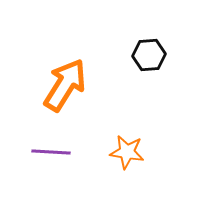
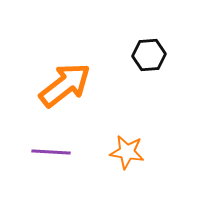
orange arrow: rotated 20 degrees clockwise
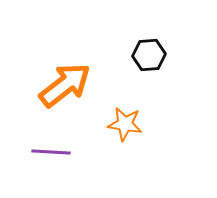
orange star: moved 2 px left, 28 px up
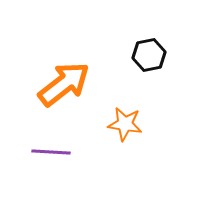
black hexagon: rotated 8 degrees counterclockwise
orange arrow: moved 1 px left, 1 px up
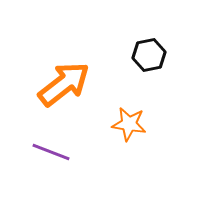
orange star: moved 4 px right
purple line: rotated 18 degrees clockwise
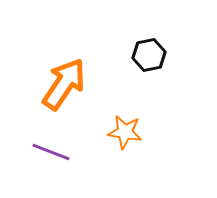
orange arrow: rotated 18 degrees counterclockwise
orange star: moved 4 px left, 8 px down
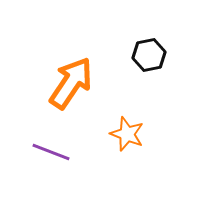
orange arrow: moved 7 px right, 1 px up
orange star: moved 2 px right, 2 px down; rotated 12 degrees clockwise
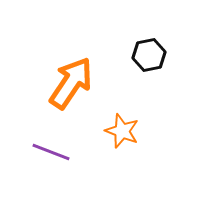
orange star: moved 5 px left, 3 px up
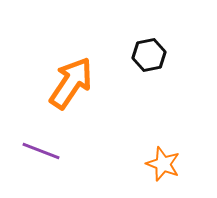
orange star: moved 41 px right, 33 px down
purple line: moved 10 px left, 1 px up
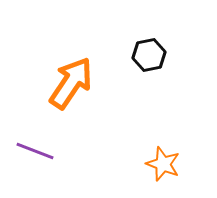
purple line: moved 6 px left
